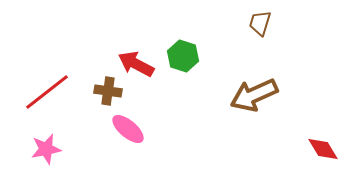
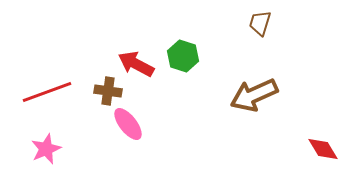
red line: rotated 18 degrees clockwise
pink ellipse: moved 5 px up; rotated 12 degrees clockwise
pink star: rotated 12 degrees counterclockwise
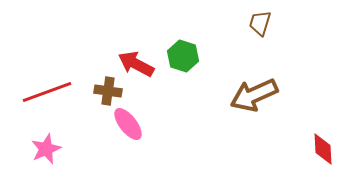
red diamond: rotated 28 degrees clockwise
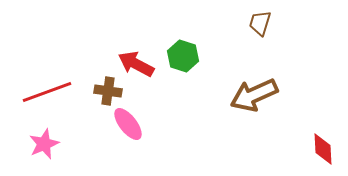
pink star: moved 2 px left, 5 px up
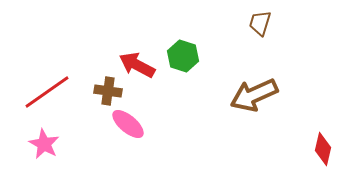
red arrow: moved 1 px right, 1 px down
red line: rotated 15 degrees counterclockwise
pink ellipse: rotated 12 degrees counterclockwise
pink star: rotated 20 degrees counterclockwise
red diamond: rotated 16 degrees clockwise
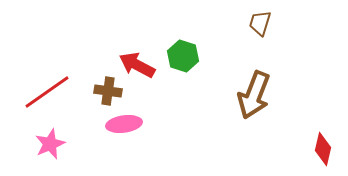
brown arrow: rotated 45 degrees counterclockwise
pink ellipse: moved 4 px left; rotated 48 degrees counterclockwise
pink star: moved 6 px right; rotated 20 degrees clockwise
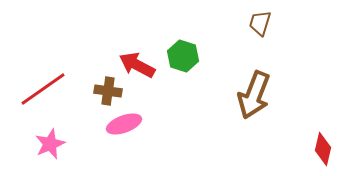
red line: moved 4 px left, 3 px up
pink ellipse: rotated 12 degrees counterclockwise
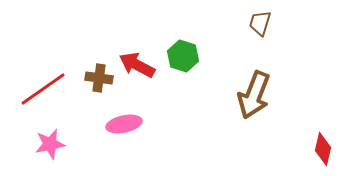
brown cross: moved 9 px left, 13 px up
pink ellipse: rotated 8 degrees clockwise
pink star: rotated 12 degrees clockwise
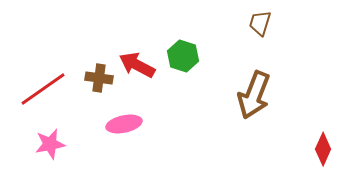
red diamond: rotated 12 degrees clockwise
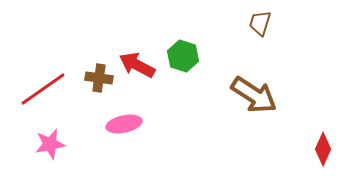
brown arrow: rotated 78 degrees counterclockwise
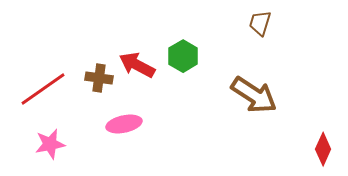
green hexagon: rotated 12 degrees clockwise
